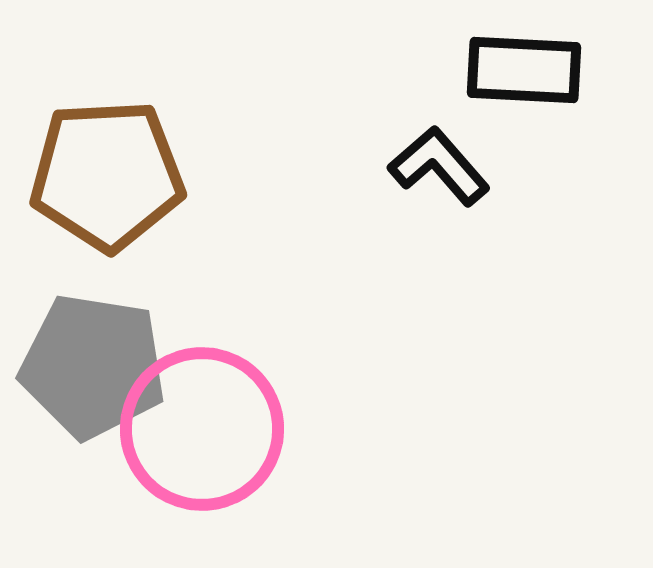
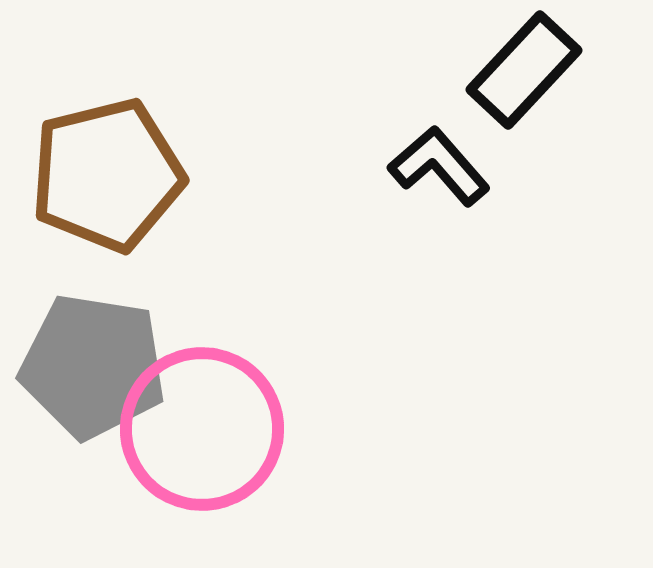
black rectangle: rotated 50 degrees counterclockwise
brown pentagon: rotated 11 degrees counterclockwise
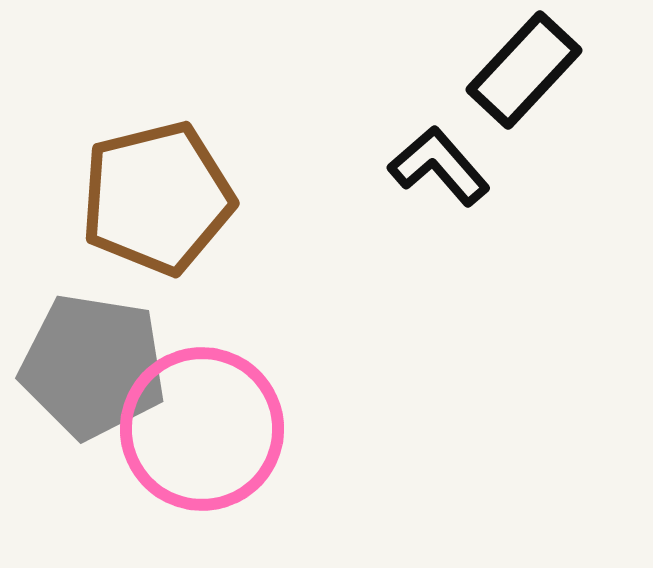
brown pentagon: moved 50 px right, 23 px down
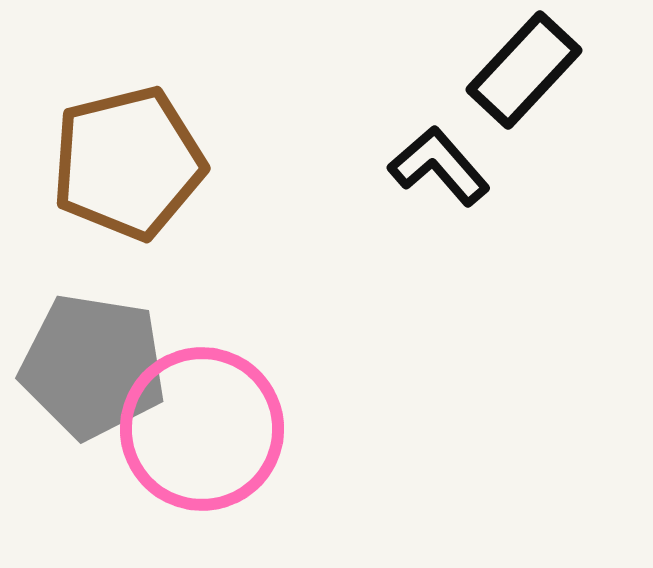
brown pentagon: moved 29 px left, 35 px up
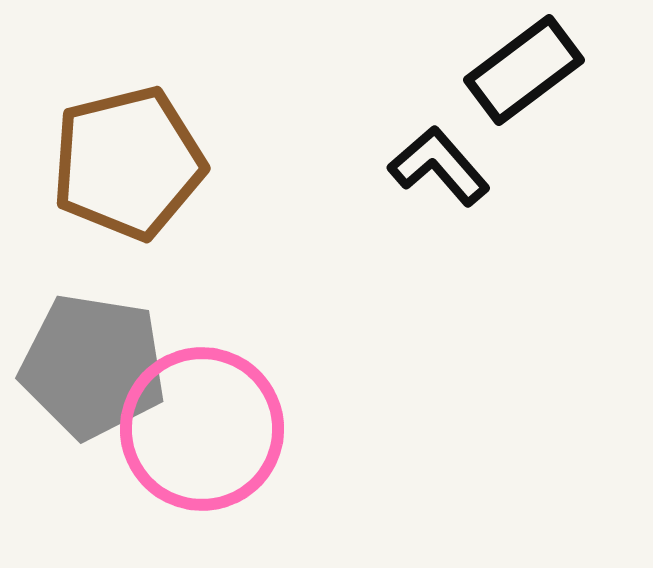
black rectangle: rotated 10 degrees clockwise
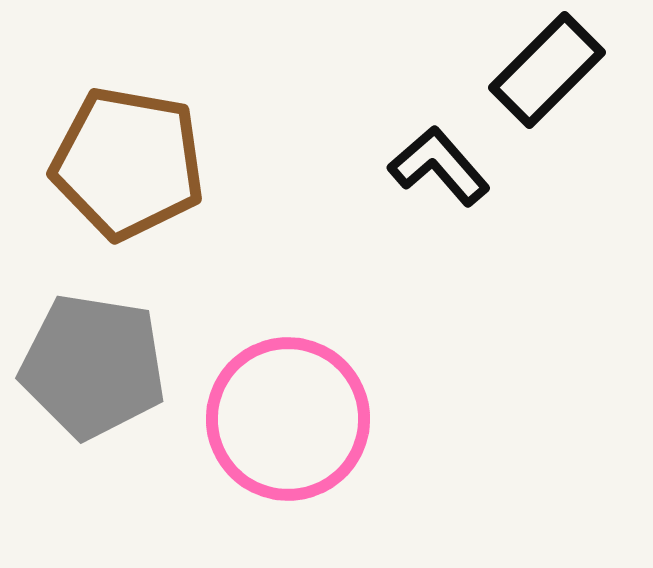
black rectangle: moved 23 px right; rotated 8 degrees counterclockwise
brown pentagon: rotated 24 degrees clockwise
pink circle: moved 86 px right, 10 px up
